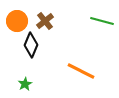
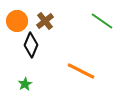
green line: rotated 20 degrees clockwise
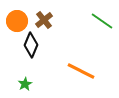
brown cross: moved 1 px left, 1 px up
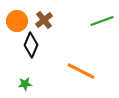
green line: rotated 55 degrees counterclockwise
green star: rotated 24 degrees clockwise
